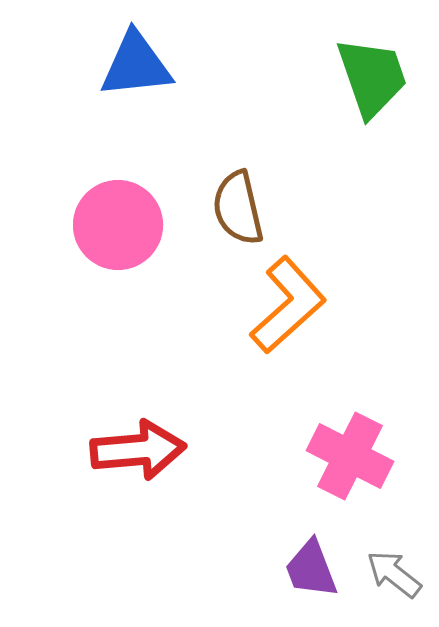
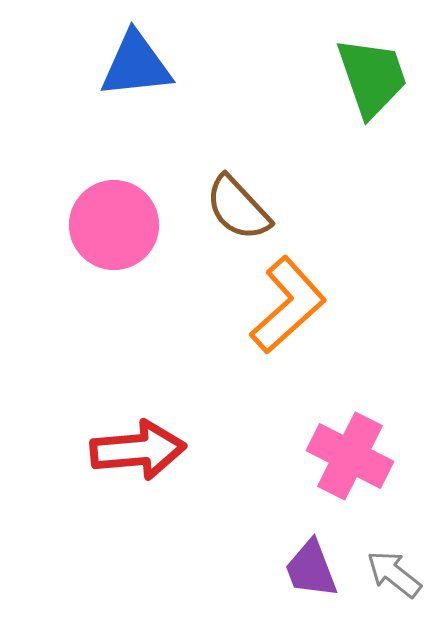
brown semicircle: rotated 30 degrees counterclockwise
pink circle: moved 4 px left
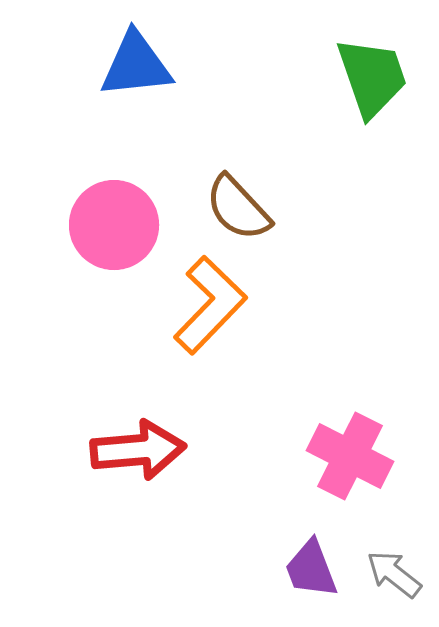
orange L-shape: moved 78 px left; rotated 4 degrees counterclockwise
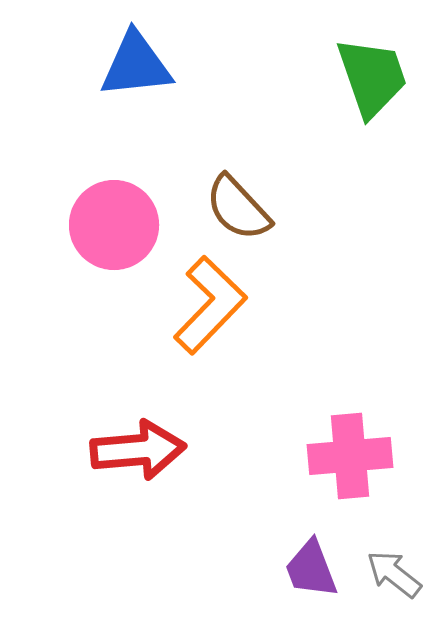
pink cross: rotated 32 degrees counterclockwise
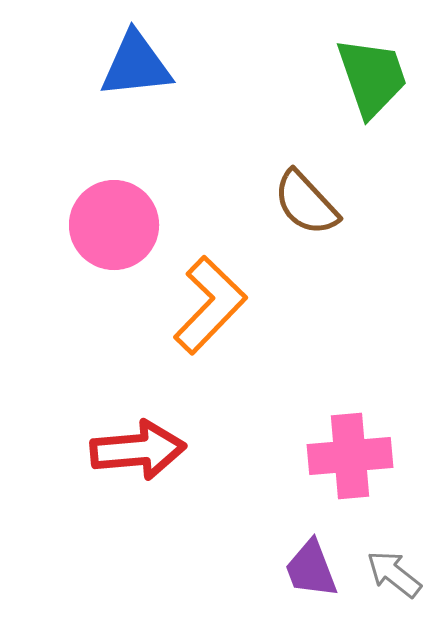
brown semicircle: moved 68 px right, 5 px up
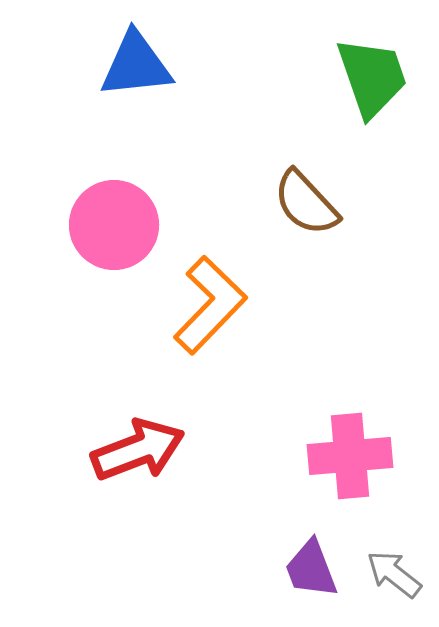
red arrow: rotated 16 degrees counterclockwise
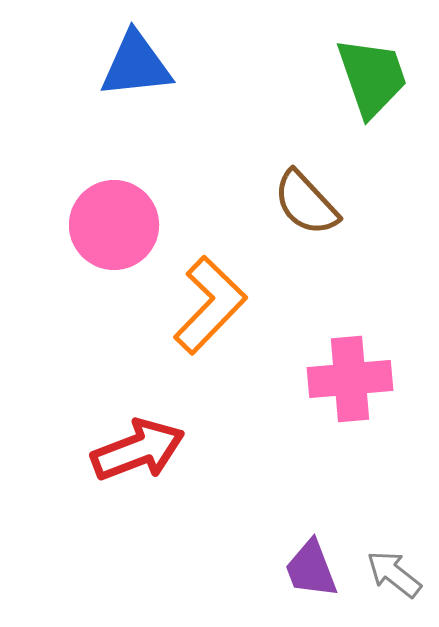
pink cross: moved 77 px up
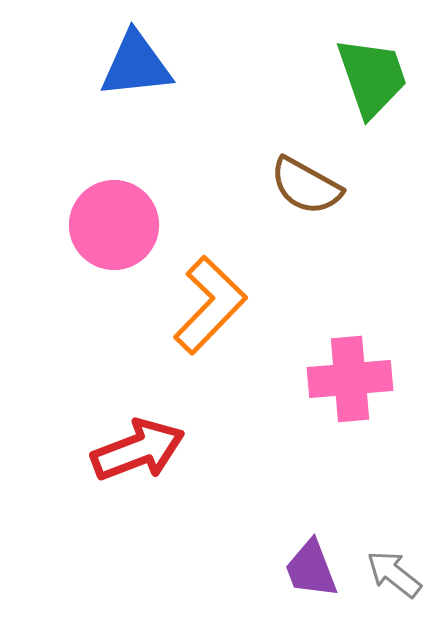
brown semicircle: moved 17 px up; rotated 18 degrees counterclockwise
